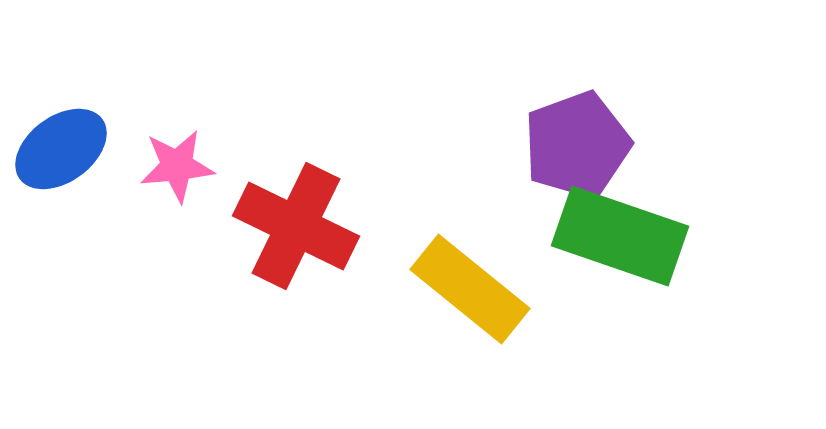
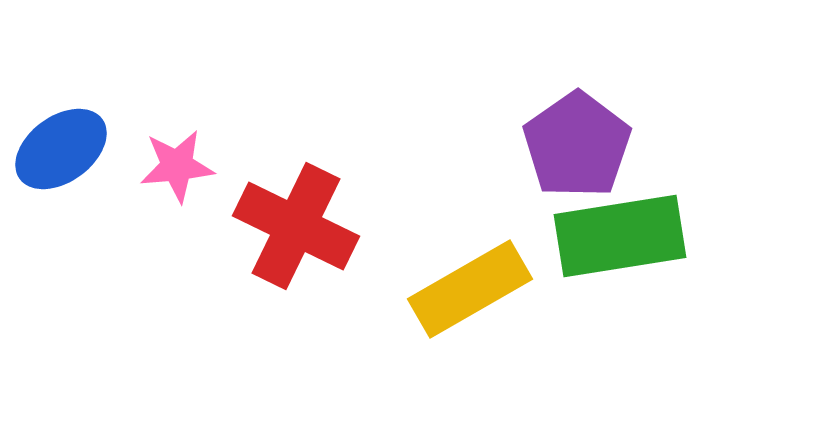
purple pentagon: rotated 15 degrees counterclockwise
green rectangle: rotated 28 degrees counterclockwise
yellow rectangle: rotated 69 degrees counterclockwise
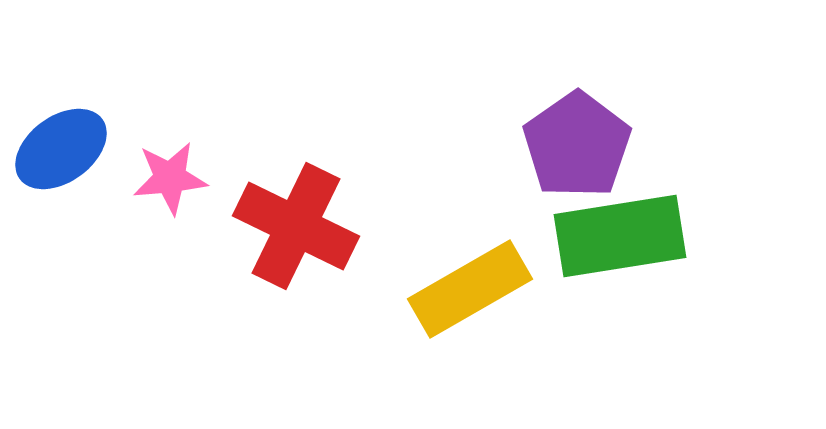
pink star: moved 7 px left, 12 px down
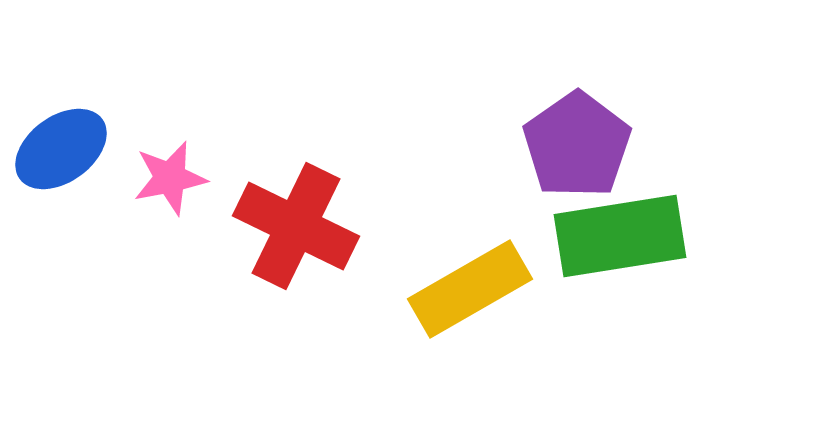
pink star: rotated 6 degrees counterclockwise
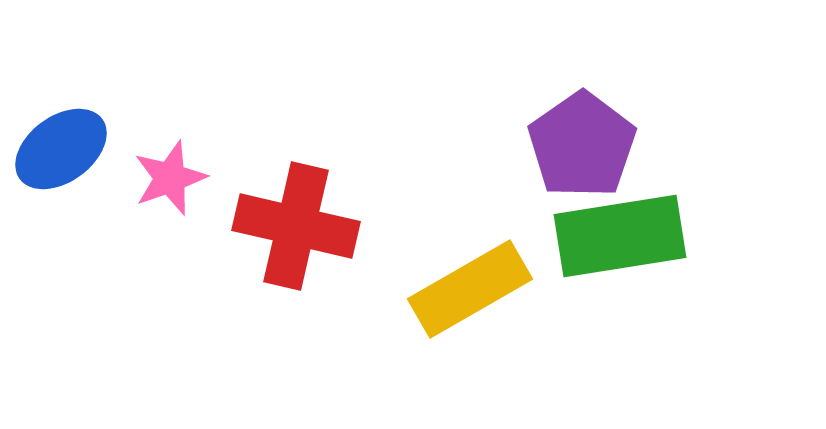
purple pentagon: moved 5 px right
pink star: rotated 8 degrees counterclockwise
red cross: rotated 13 degrees counterclockwise
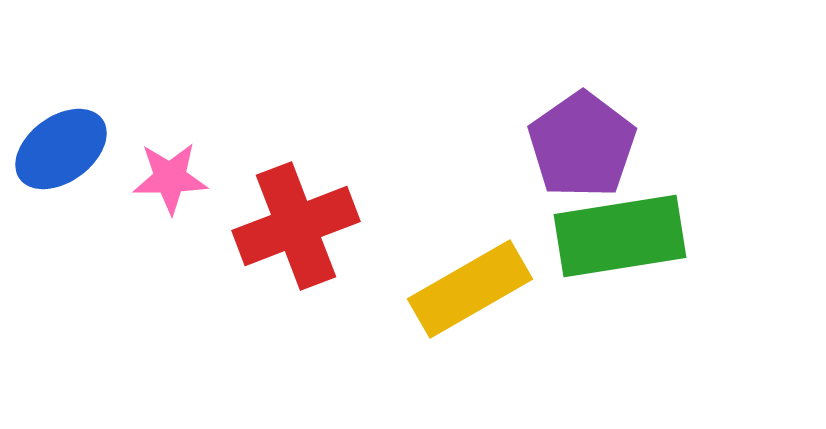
pink star: rotated 18 degrees clockwise
red cross: rotated 34 degrees counterclockwise
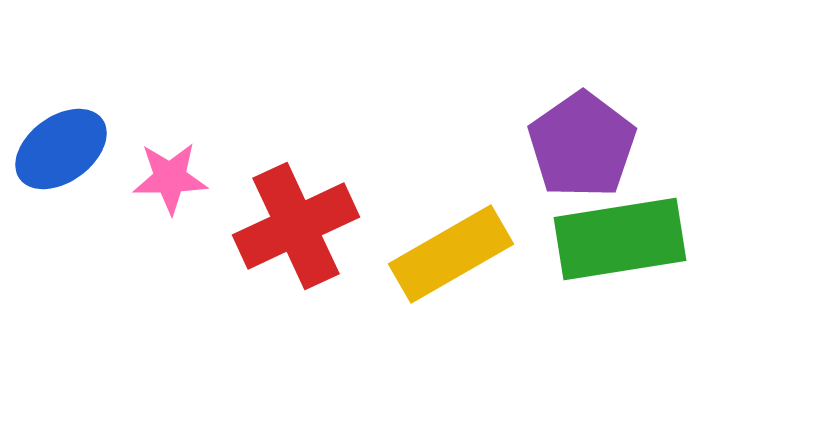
red cross: rotated 4 degrees counterclockwise
green rectangle: moved 3 px down
yellow rectangle: moved 19 px left, 35 px up
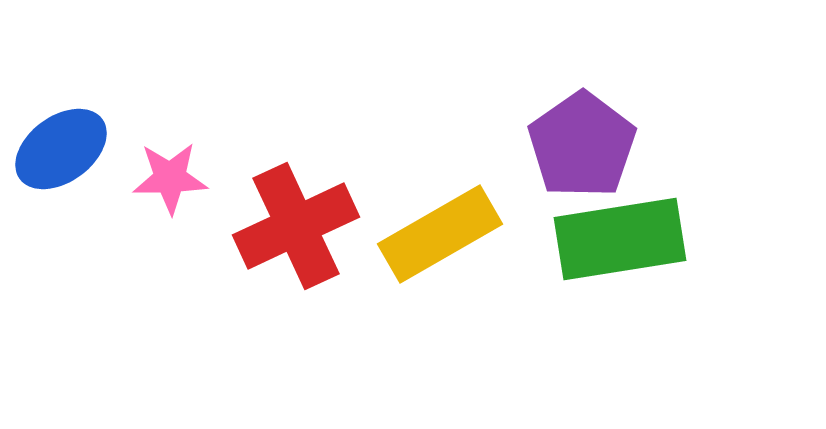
yellow rectangle: moved 11 px left, 20 px up
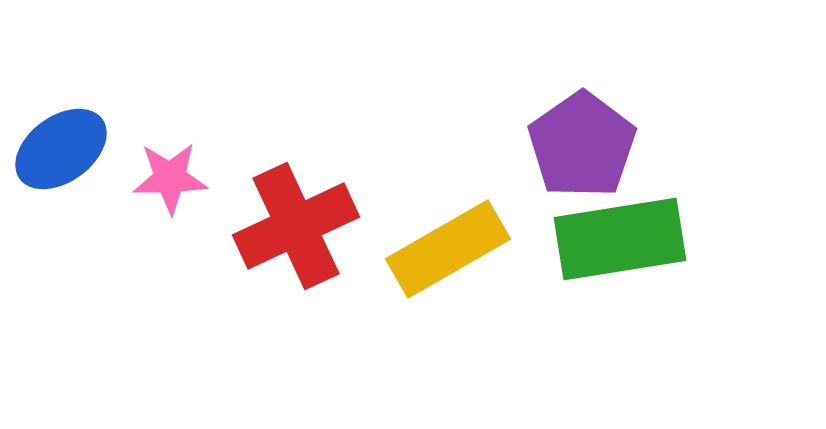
yellow rectangle: moved 8 px right, 15 px down
